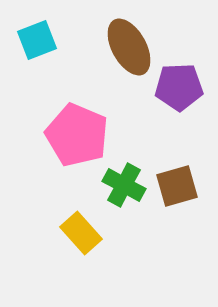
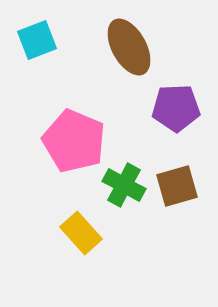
purple pentagon: moved 3 px left, 21 px down
pink pentagon: moved 3 px left, 6 px down
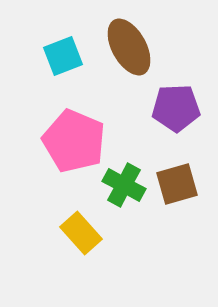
cyan square: moved 26 px right, 16 px down
brown square: moved 2 px up
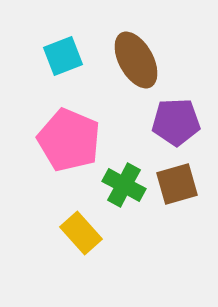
brown ellipse: moved 7 px right, 13 px down
purple pentagon: moved 14 px down
pink pentagon: moved 5 px left, 1 px up
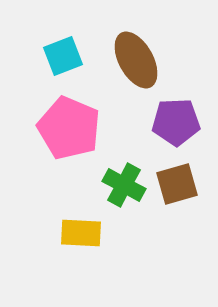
pink pentagon: moved 12 px up
yellow rectangle: rotated 45 degrees counterclockwise
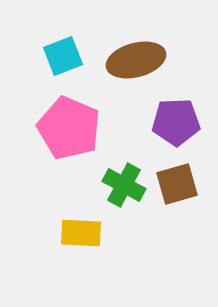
brown ellipse: rotated 76 degrees counterclockwise
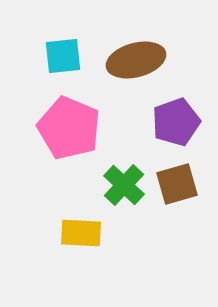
cyan square: rotated 15 degrees clockwise
purple pentagon: rotated 18 degrees counterclockwise
green cross: rotated 15 degrees clockwise
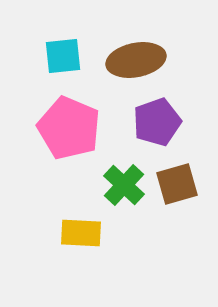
brown ellipse: rotated 4 degrees clockwise
purple pentagon: moved 19 px left
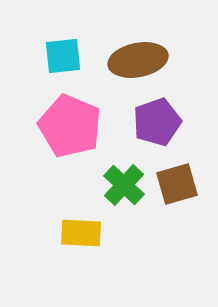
brown ellipse: moved 2 px right
pink pentagon: moved 1 px right, 2 px up
